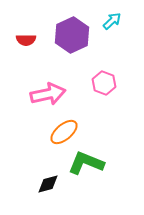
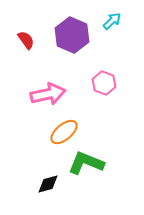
purple hexagon: rotated 12 degrees counterclockwise
red semicircle: rotated 126 degrees counterclockwise
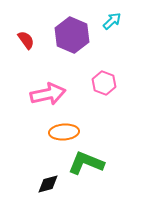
orange ellipse: rotated 36 degrees clockwise
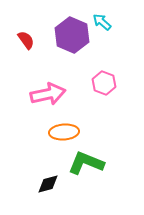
cyan arrow: moved 10 px left, 1 px down; rotated 96 degrees counterclockwise
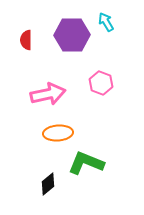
cyan arrow: moved 4 px right; rotated 18 degrees clockwise
purple hexagon: rotated 24 degrees counterclockwise
red semicircle: rotated 144 degrees counterclockwise
pink hexagon: moved 3 px left
orange ellipse: moved 6 px left, 1 px down
black diamond: rotated 25 degrees counterclockwise
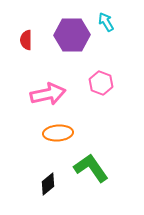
green L-shape: moved 5 px right, 5 px down; rotated 33 degrees clockwise
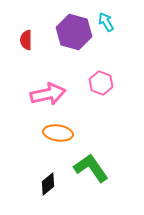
purple hexagon: moved 2 px right, 3 px up; rotated 16 degrees clockwise
orange ellipse: rotated 12 degrees clockwise
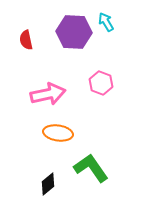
purple hexagon: rotated 12 degrees counterclockwise
red semicircle: rotated 12 degrees counterclockwise
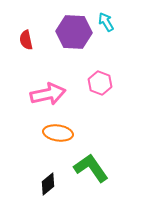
pink hexagon: moved 1 px left
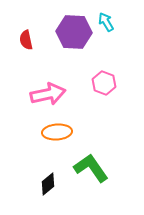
pink hexagon: moved 4 px right
orange ellipse: moved 1 px left, 1 px up; rotated 12 degrees counterclockwise
